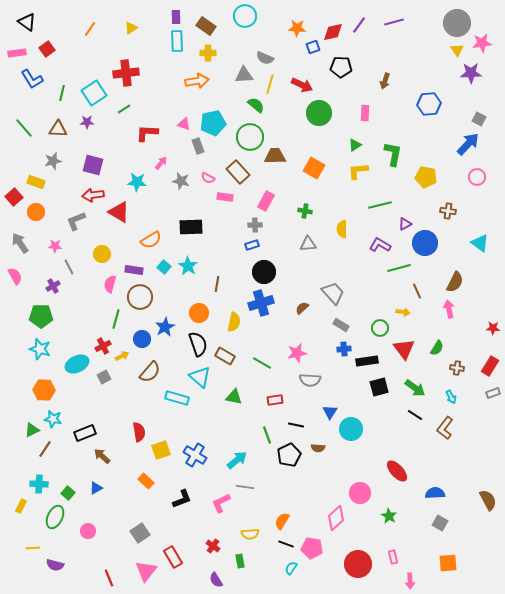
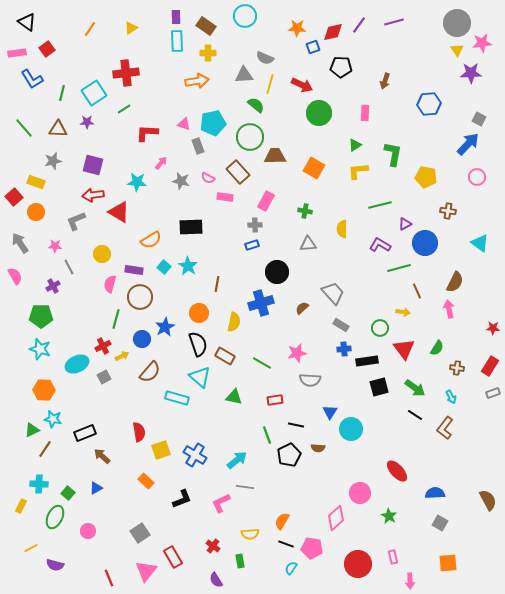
black circle at (264, 272): moved 13 px right
yellow line at (33, 548): moved 2 px left; rotated 24 degrees counterclockwise
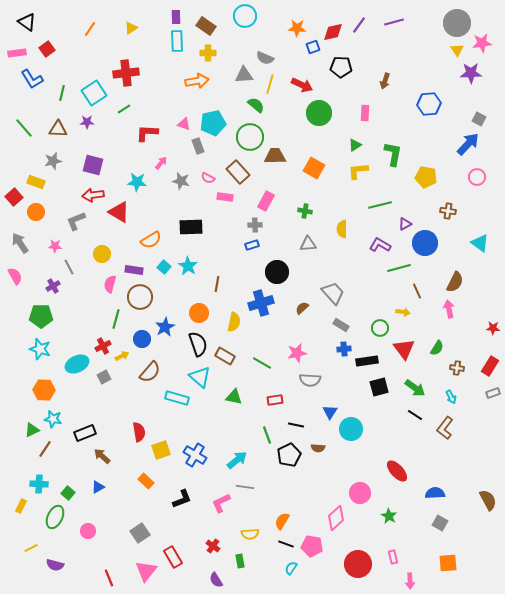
blue triangle at (96, 488): moved 2 px right, 1 px up
pink pentagon at (312, 548): moved 2 px up
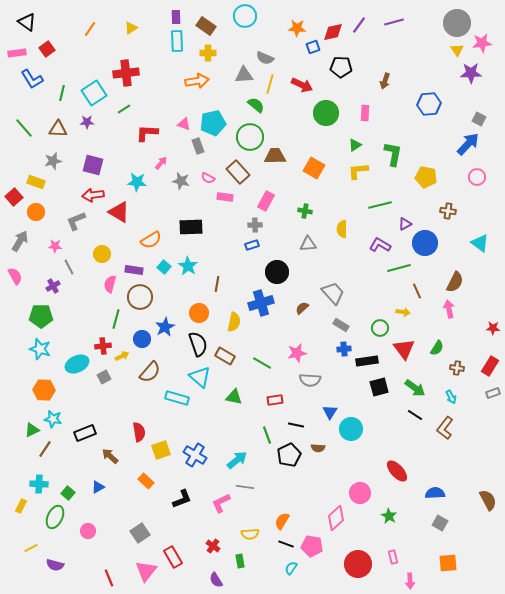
green circle at (319, 113): moved 7 px right
gray arrow at (20, 243): moved 2 px up; rotated 65 degrees clockwise
red cross at (103, 346): rotated 21 degrees clockwise
brown arrow at (102, 456): moved 8 px right
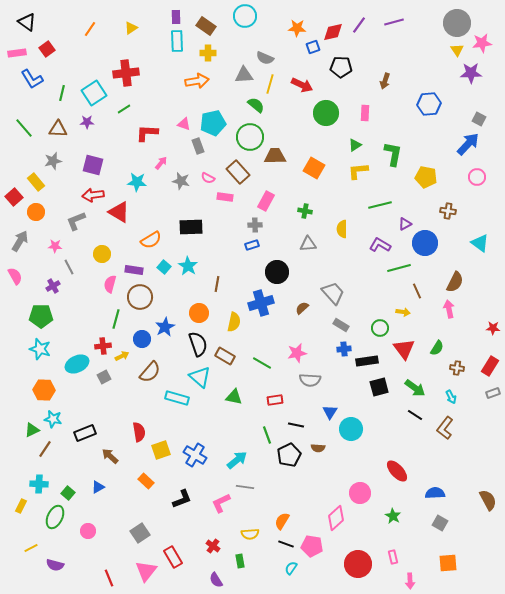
yellow rectangle at (36, 182): rotated 30 degrees clockwise
green star at (389, 516): moved 4 px right
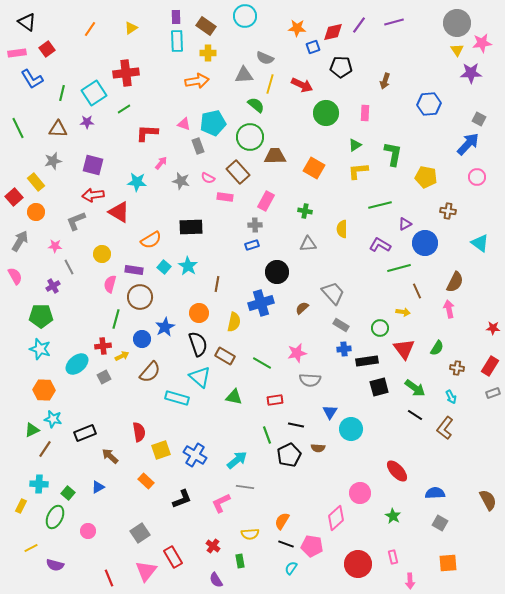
green line at (24, 128): moved 6 px left; rotated 15 degrees clockwise
cyan ellipse at (77, 364): rotated 15 degrees counterclockwise
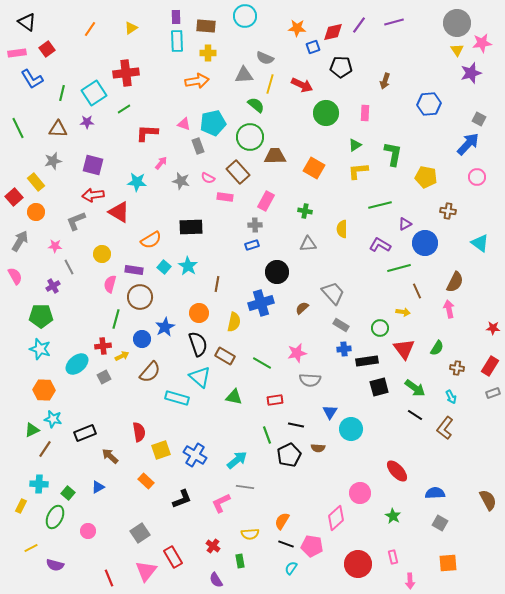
brown rectangle at (206, 26): rotated 30 degrees counterclockwise
purple star at (471, 73): rotated 15 degrees counterclockwise
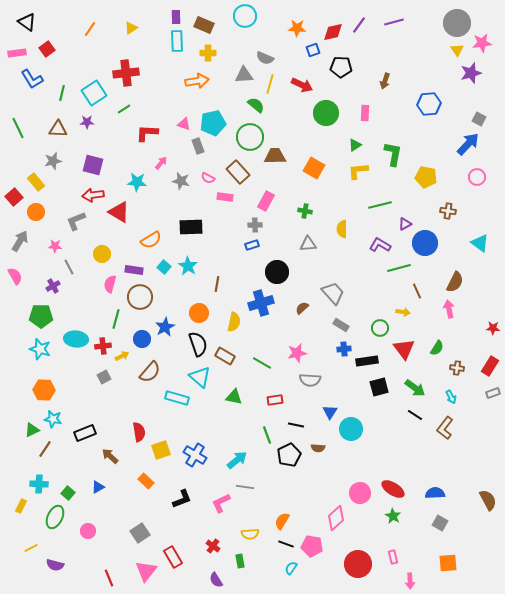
brown rectangle at (206, 26): moved 2 px left, 1 px up; rotated 18 degrees clockwise
blue square at (313, 47): moved 3 px down
cyan ellipse at (77, 364): moved 1 px left, 25 px up; rotated 45 degrees clockwise
red ellipse at (397, 471): moved 4 px left, 18 px down; rotated 15 degrees counterclockwise
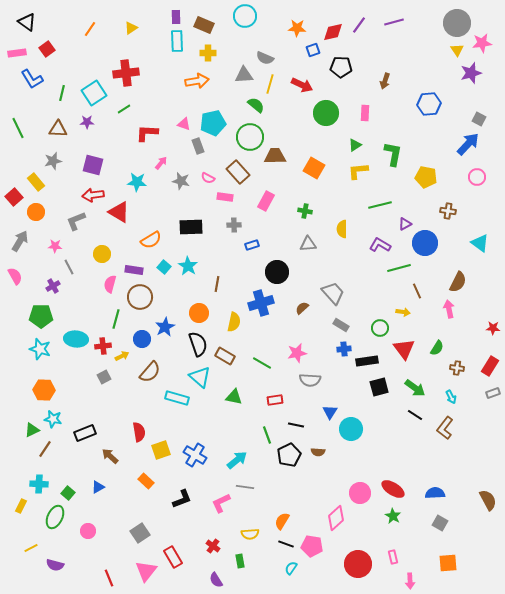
gray cross at (255, 225): moved 21 px left
brown semicircle at (455, 282): moved 3 px right
brown semicircle at (318, 448): moved 4 px down
